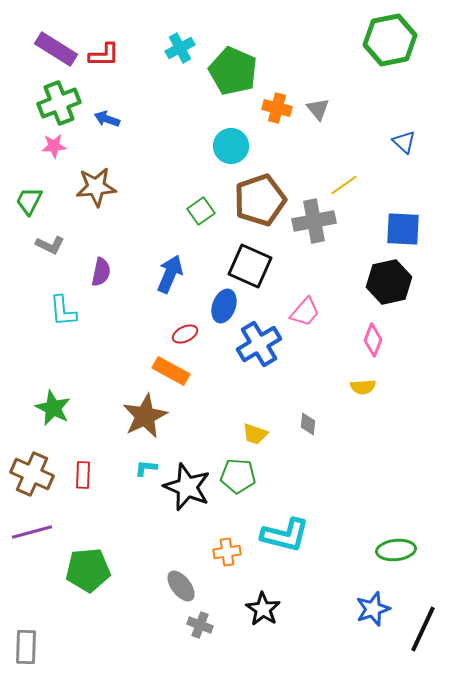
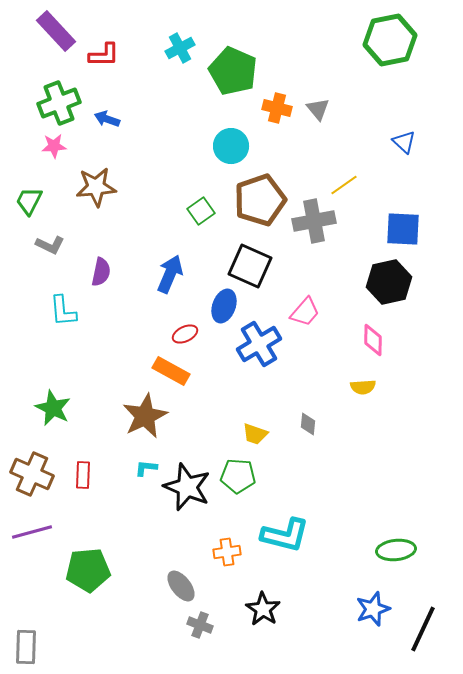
purple rectangle at (56, 49): moved 18 px up; rotated 15 degrees clockwise
pink diamond at (373, 340): rotated 20 degrees counterclockwise
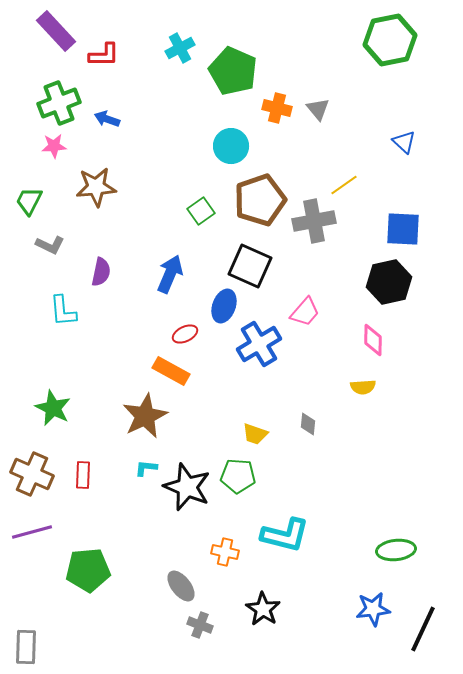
orange cross at (227, 552): moved 2 px left; rotated 20 degrees clockwise
blue star at (373, 609): rotated 12 degrees clockwise
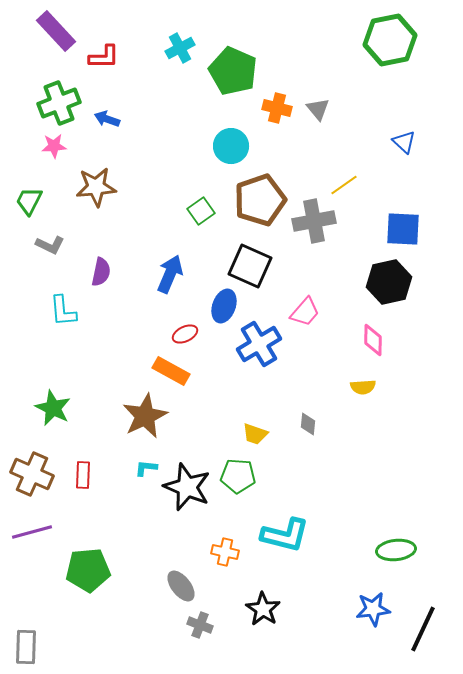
red L-shape at (104, 55): moved 2 px down
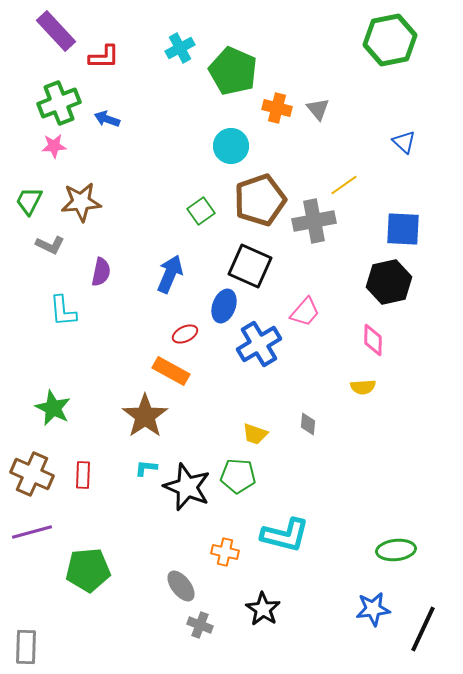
brown star at (96, 187): moved 15 px left, 15 px down
brown star at (145, 416): rotated 9 degrees counterclockwise
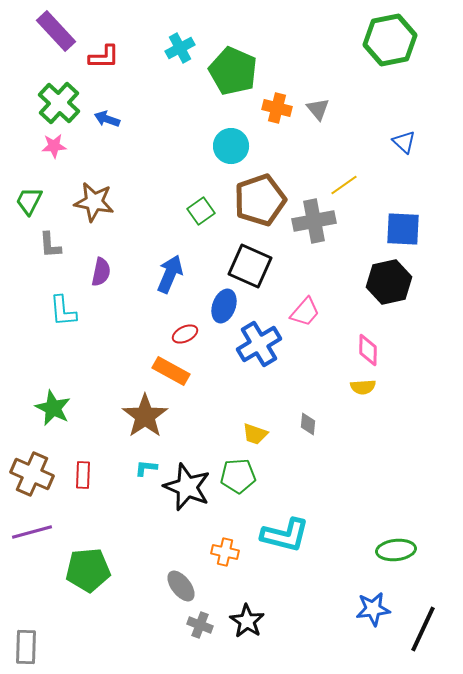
green cross at (59, 103): rotated 27 degrees counterclockwise
brown star at (81, 202): moved 13 px right; rotated 15 degrees clockwise
gray L-shape at (50, 245): rotated 60 degrees clockwise
pink diamond at (373, 340): moved 5 px left, 10 px down
green pentagon at (238, 476): rotated 8 degrees counterclockwise
black star at (263, 609): moved 16 px left, 12 px down
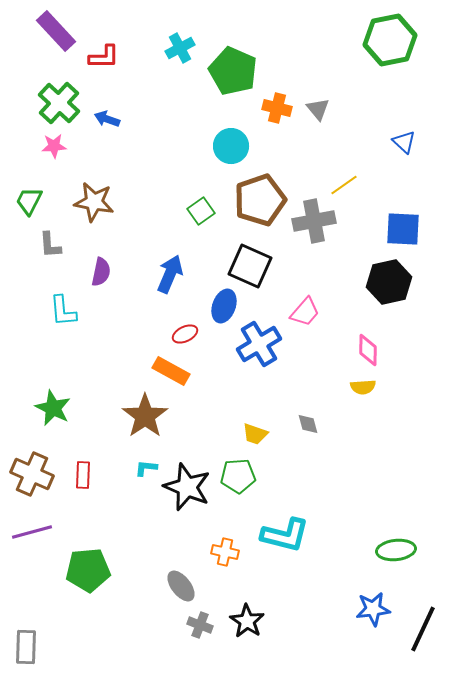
gray diamond at (308, 424): rotated 20 degrees counterclockwise
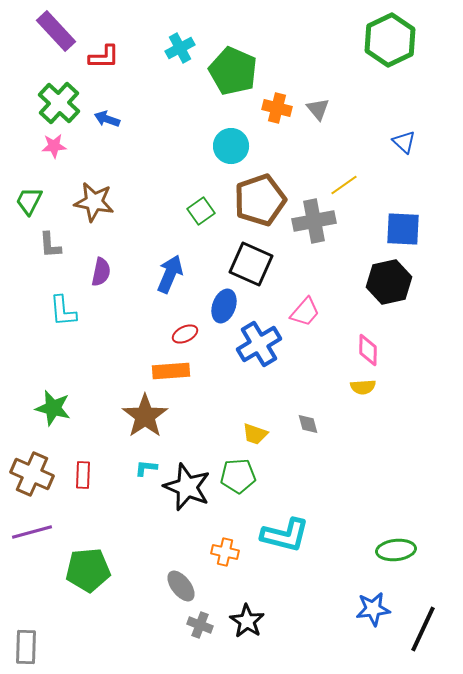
green hexagon at (390, 40): rotated 15 degrees counterclockwise
black square at (250, 266): moved 1 px right, 2 px up
orange rectangle at (171, 371): rotated 33 degrees counterclockwise
green star at (53, 408): rotated 12 degrees counterclockwise
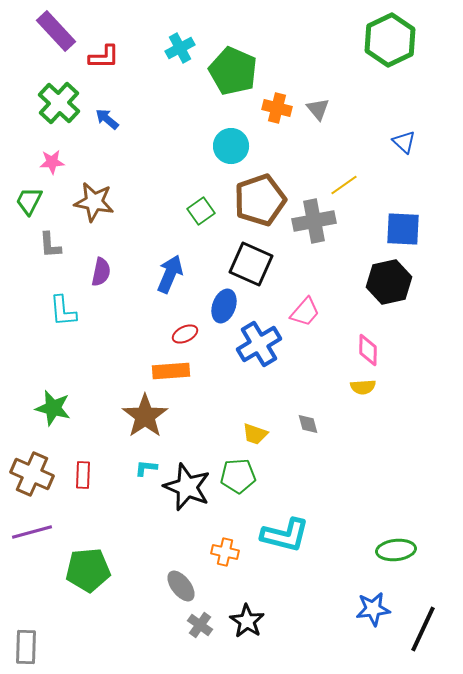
blue arrow at (107, 119): rotated 20 degrees clockwise
pink star at (54, 146): moved 2 px left, 16 px down
gray cross at (200, 625): rotated 15 degrees clockwise
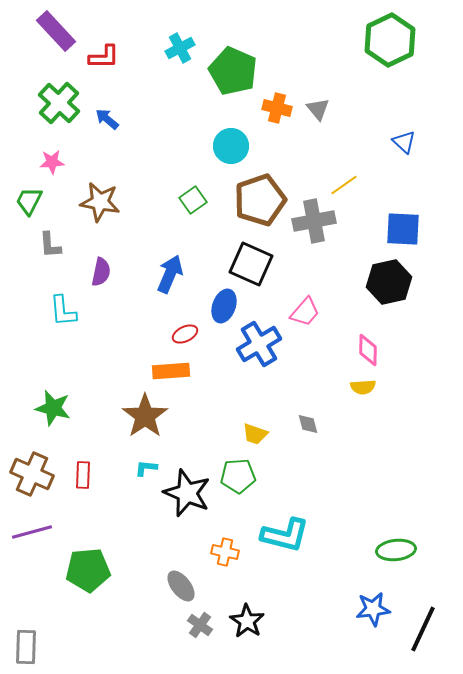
brown star at (94, 202): moved 6 px right
green square at (201, 211): moved 8 px left, 11 px up
black star at (187, 487): moved 6 px down
